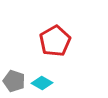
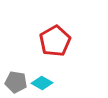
gray pentagon: moved 2 px right, 1 px down; rotated 10 degrees counterclockwise
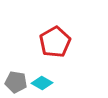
red pentagon: moved 1 px down
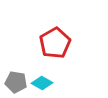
red pentagon: moved 1 px down
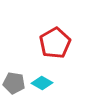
gray pentagon: moved 2 px left, 1 px down
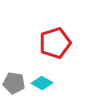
red pentagon: rotated 12 degrees clockwise
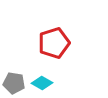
red pentagon: moved 1 px left
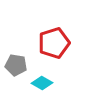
gray pentagon: moved 2 px right, 18 px up
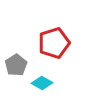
gray pentagon: rotated 30 degrees clockwise
